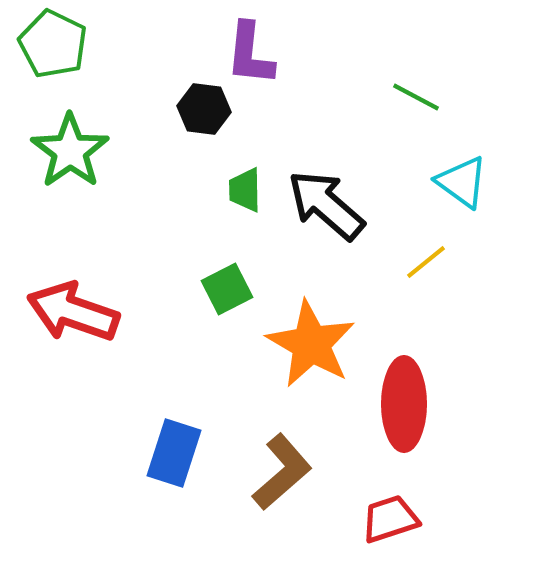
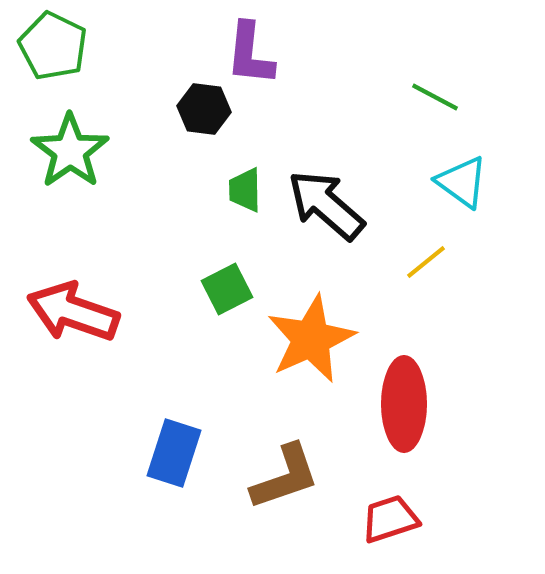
green pentagon: moved 2 px down
green line: moved 19 px right
orange star: moved 5 px up; rotated 18 degrees clockwise
brown L-shape: moved 3 px right, 5 px down; rotated 22 degrees clockwise
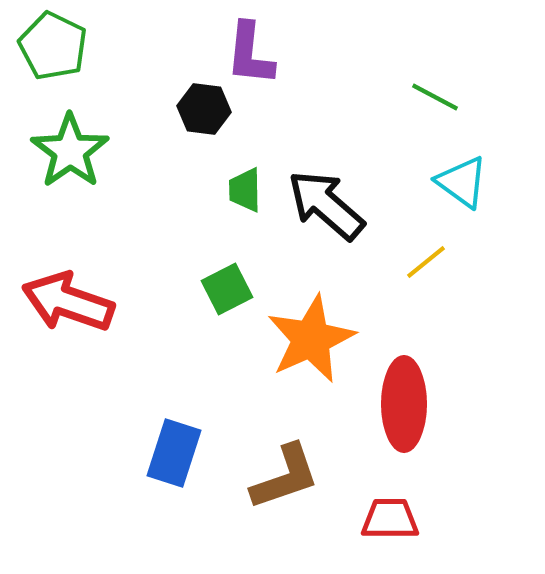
red arrow: moved 5 px left, 10 px up
red trapezoid: rotated 18 degrees clockwise
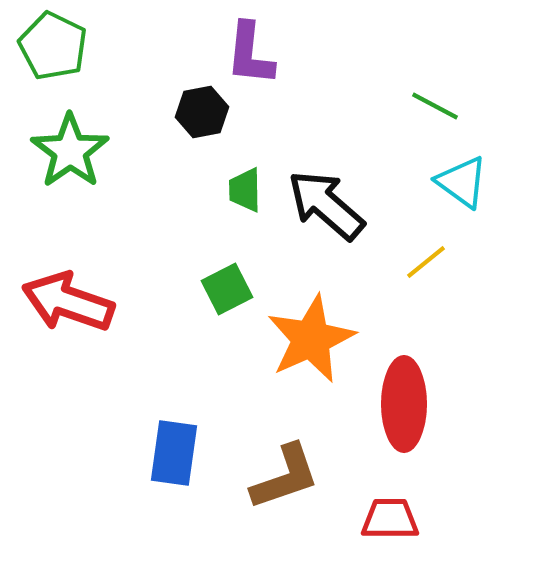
green line: moved 9 px down
black hexagon: moved 2 px left, 3 px down; rotated 18 degrees counterclockwise
blue rectangle: rotated 10 degrees counterclockwise
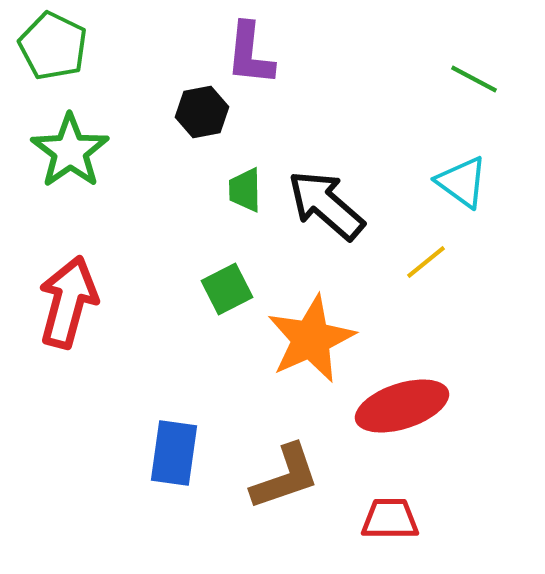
green line: moved 39 px right, 27 px up
red arrow: rotated 86 degrees clockwise
red ellipse: moved 2 px left, 2 px down; rotated 72 degrees clockwise
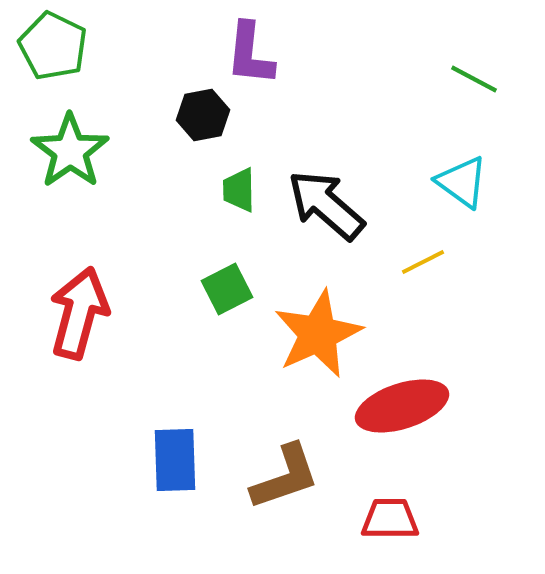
black hexagon: moved 1 px right, 3 px down
green trapezoid: moved 6 px left
yellow line: moved 3 px left; rotated 12 degrees clockwise
red arrow: moved 11 px right, 11 px down
orange star: moved 7 px right, 5 px up
blue rectangle: moved 1 px right, 7 px down; rotated 10 degrees counterclockwise
